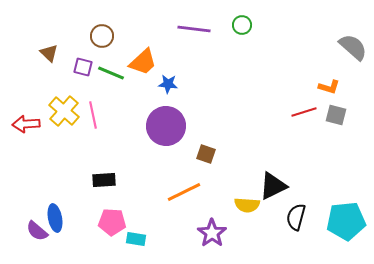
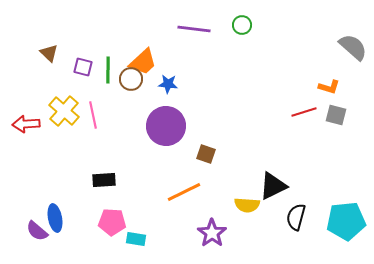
brown circle: moved 29 px right, 43 px down
green line: moved 3 px left, 3 px up; rotated 68 degrees clockwise
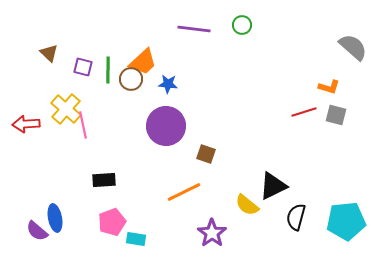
yellow cross: moved 2 px right, 2 px up
pink line: moved 10 px left, 10 px down
yellow semicircle: rotated 35 degrees clockwise
pink pentagon: rotated 24 degrees counterclockwise
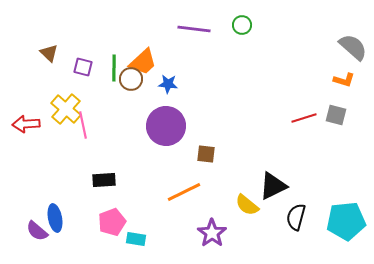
green line: moved 6 px right, 2 px up
orange L-shape: moved 15 px right, 7 px up
red line: moved 6 px down
brown square: rotated 12 degrees counterclockwise
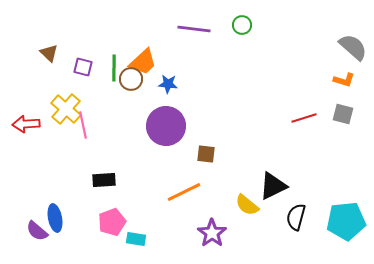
gray square: moved 7 px right, 1 px up
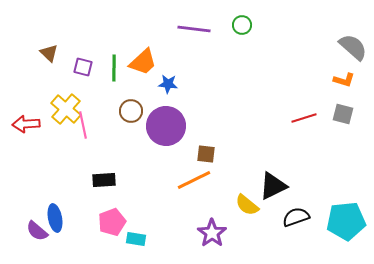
brown circle: moved 32 px down
orange line: moved 10 px right, 12 px up
black semicircle: rotated 56 degrees clockwise
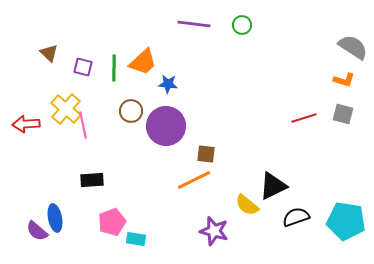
purple line: moved 5 px up
gray semicircle: rotated 8 degrees counterclockwise
black rectangle: moved 12 px left
cyan pentagon: rotated 15 degrees clockwise
purple star: moved 2 px right, 2 px up; rotated 20 degrees counterclockwise
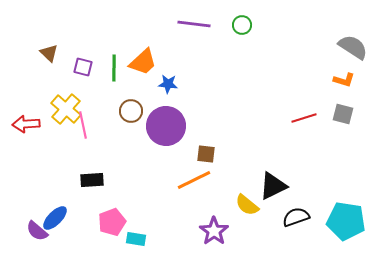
blue ellipse: rotated 56 degrees clockwise
purple star: rotated 20 degrees clockwise
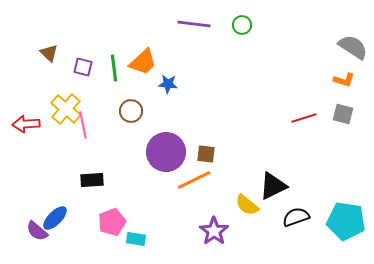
green line: rotated 8 degrees counterclockwise
purple circle: moved 26 px down
